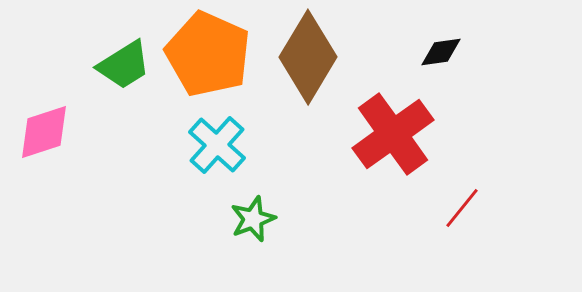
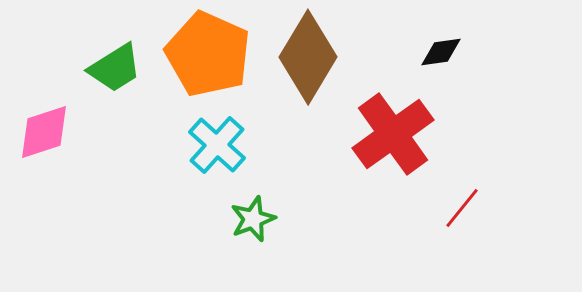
green trapezoid: moved 9 px left, 3 px down
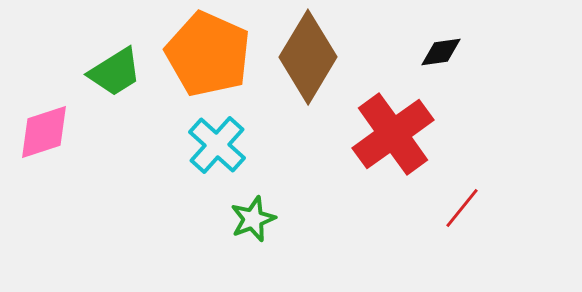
green trapezoid: moved 4 px down
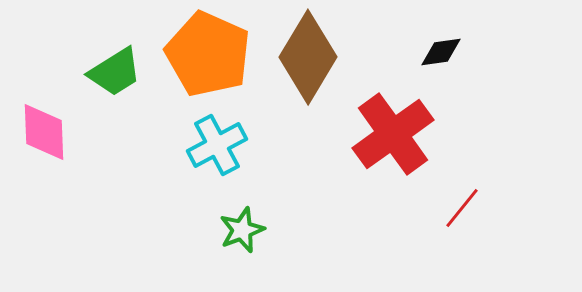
pink diamond: rotated 74 degrees counterclockwise
cyan cross: rotated 20 degrees clockwise
green star: moved 11 px left, 11 px down
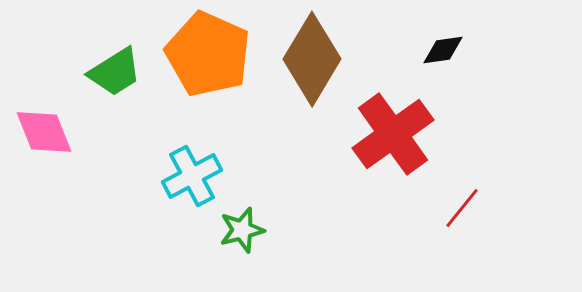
black diamond: moved 2 px right, 2 px up
brown diamond: moved 4 px right, 2 px down
pink diamond: rotated 20 degrees counterclockwise
cyan cross: moved 25 px left, 31 px down
green star: rotated 6 degrees clockwise
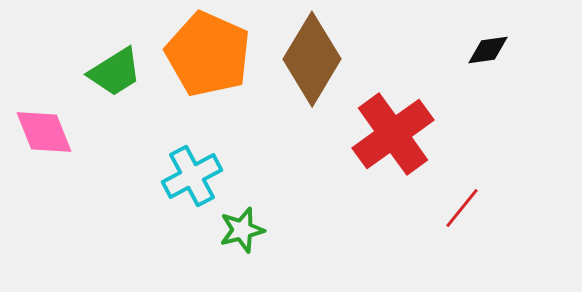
black diamond: moved 45 px right
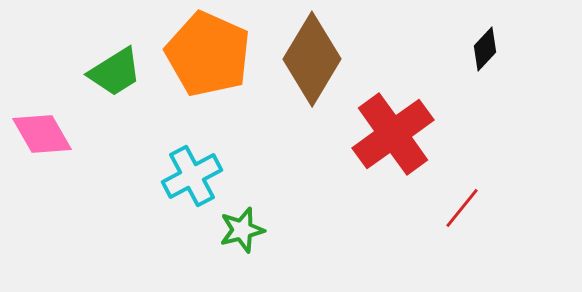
black diamond: moved 3 px left, 1 px up; rotated 39 degrees counterclockwise
pink diamond: moved 2 px left, 2 px down; rotated 8 degrees counterclockwise
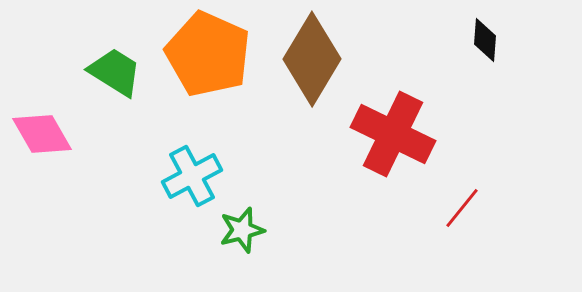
black diamond: moved 9 px up; rotated 39 degrees counterclockwise
green trapezoid: rotated 116 degrees counterclockwise
red cross: rotated 28 degrees counterclockwise
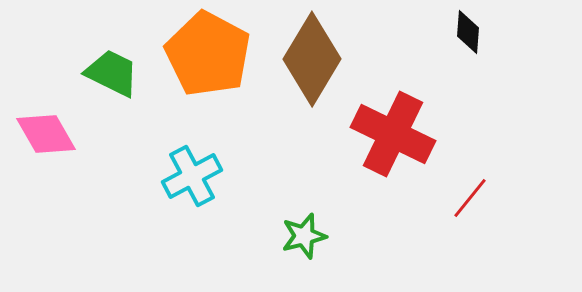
black diamond: moved 17 px left, 8 px up
orange pentagon: rotated 4 degrees clockwise
green trapezoid: moved 3 px left, 1 px down; rotated 6 degrees counterclockwise
pink diamond: moved 4 px right
red line: moved 8 px right, 10 px up
green star: moved 62 px right, 6 px down
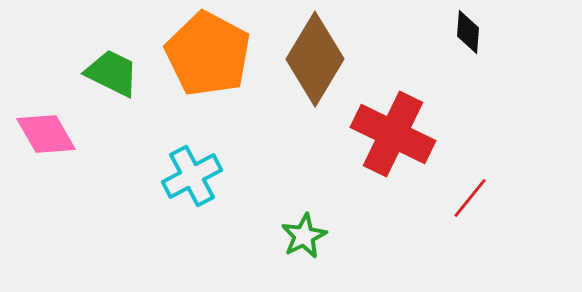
brown diamond: moved 3 px right
green star: rotated 12 degrees counterclockwise
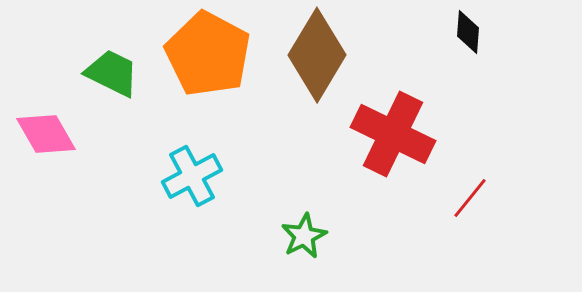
brown diamond: moved 2 px right, 4 px up
